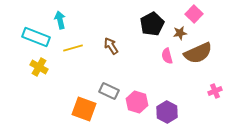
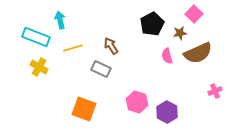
gray rectangle: moved 8 px left, 22 px up
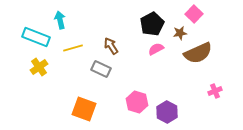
pink semicircle: moved 11 px left, 7 px up; rotated 77 degrees clockwise
yellow cross: rotated 24 degrees clockwise
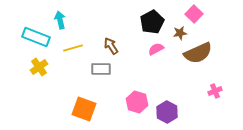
black pentagon: moved 2 px up
gray rectangle: rotated 24 degrees counterclockwise
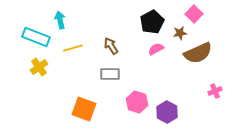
gray rectangle: moved 9 px right, 5 px down
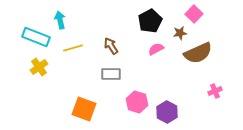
black pentagon: moved 2 px left, 1 px up
gray rectangle: moved 1 px right
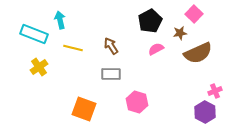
cyan rectangle: moved 2 px left, 3 px up
yellow line: rotated 30 degrees clockwise
purple hexagon: moved 38 px right
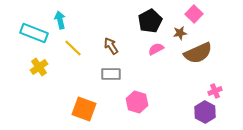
cyan rectangle: moved 1 px up
yellow line: rotated 30 degrees clockwise
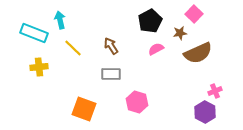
yellow cross: rotated 30 degrees clockwise
